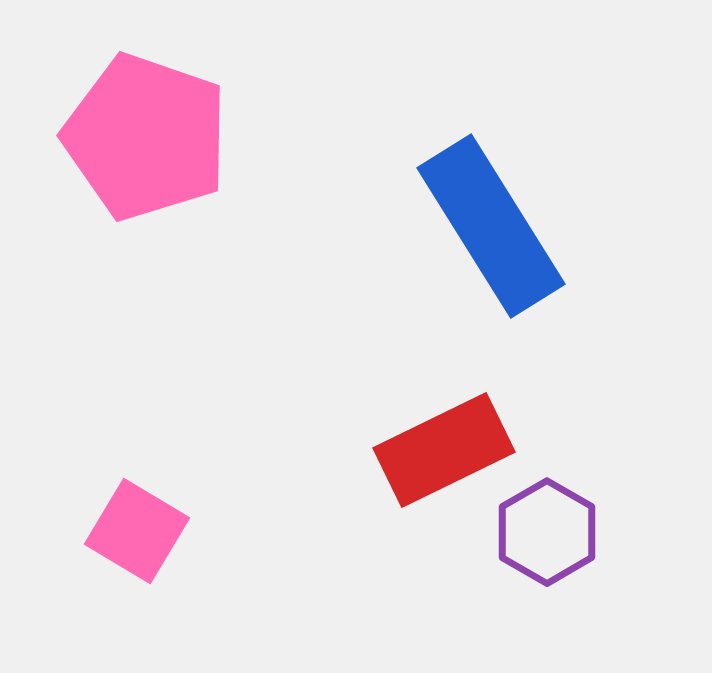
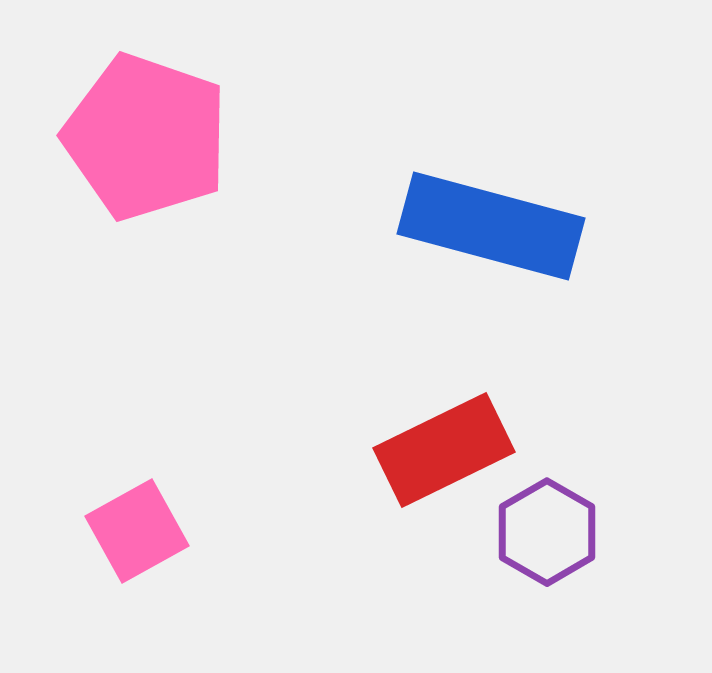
blue rectangle: rotated 43 degrees counterclockwise
pink square: rotated 30 degrees clockwise
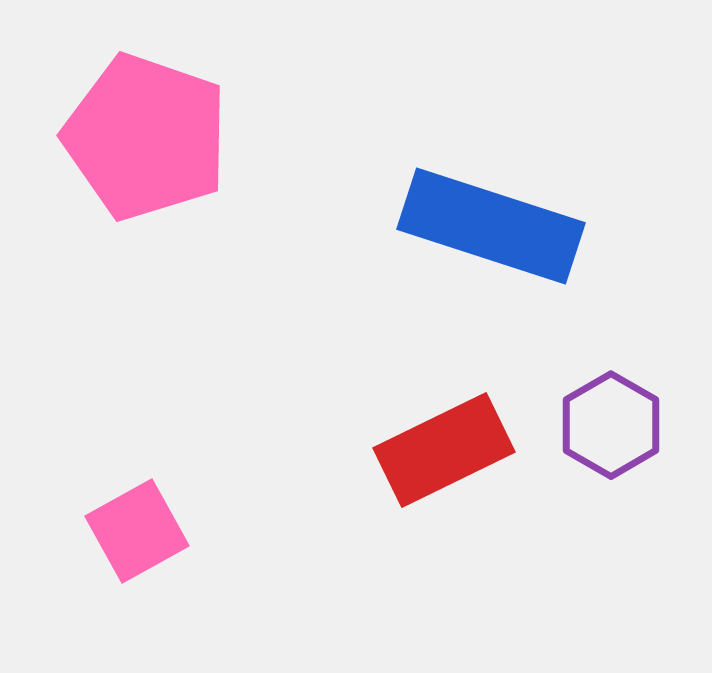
blue rectangle: rotated 3 degrees clockwise
purple hexagon: moved 64 px right, 107 px up
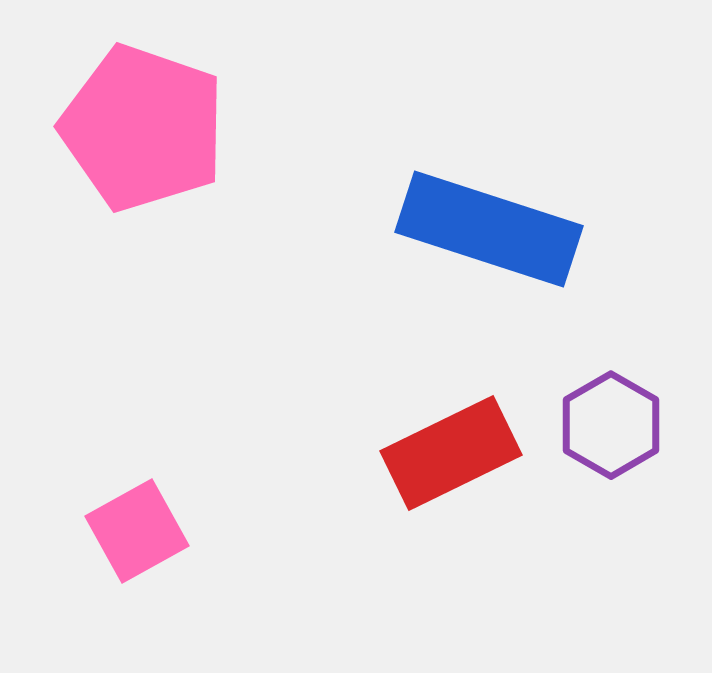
pink pentagon: moved 3 px left, 9 px up
blue rectangle: moved 2 px left, 3 px down
red rectangle: moved 7 px right, 3 px down
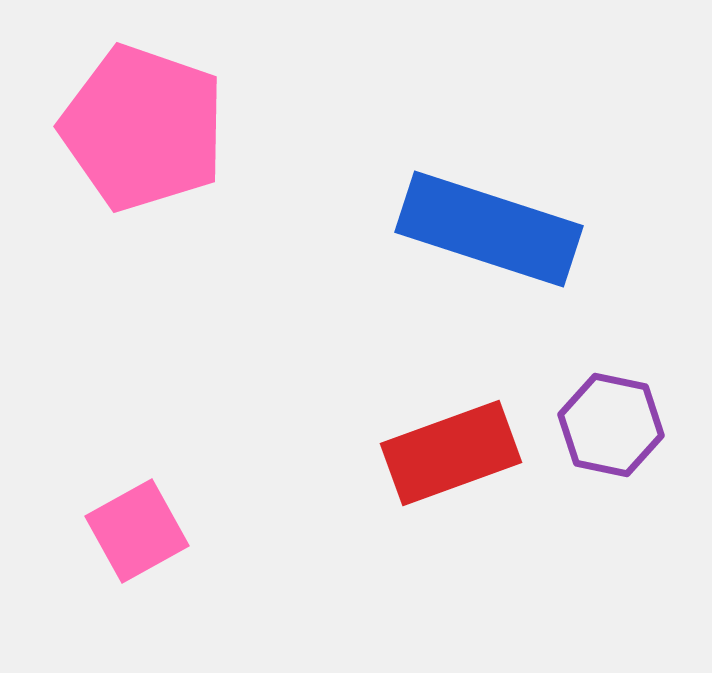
purple hexagon: rotated 18 degrees counterclockwise
red rectangle: rotated 6 degrees clockwise
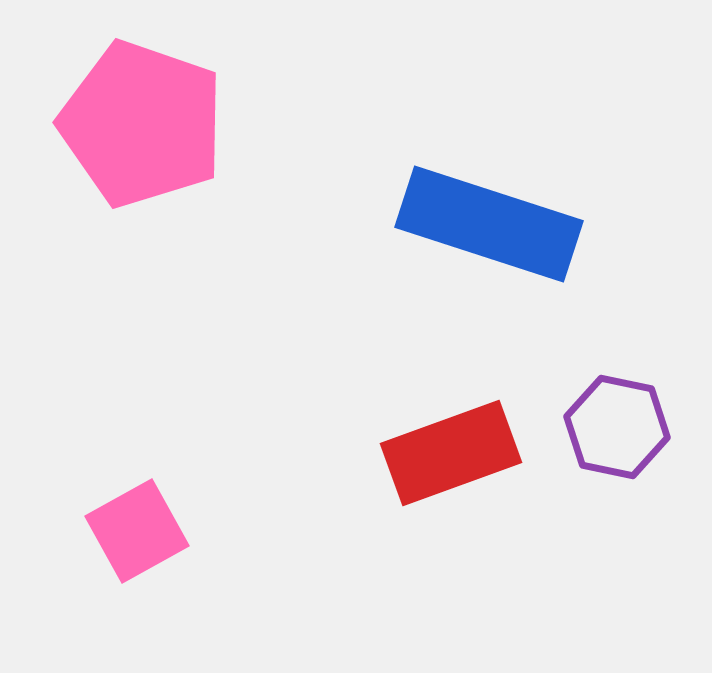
pink pentagon: moved 1 px left, 4 px up
blue rectangle: moved 5 px up
purple hexagon: moved 6 px right, 2 px down
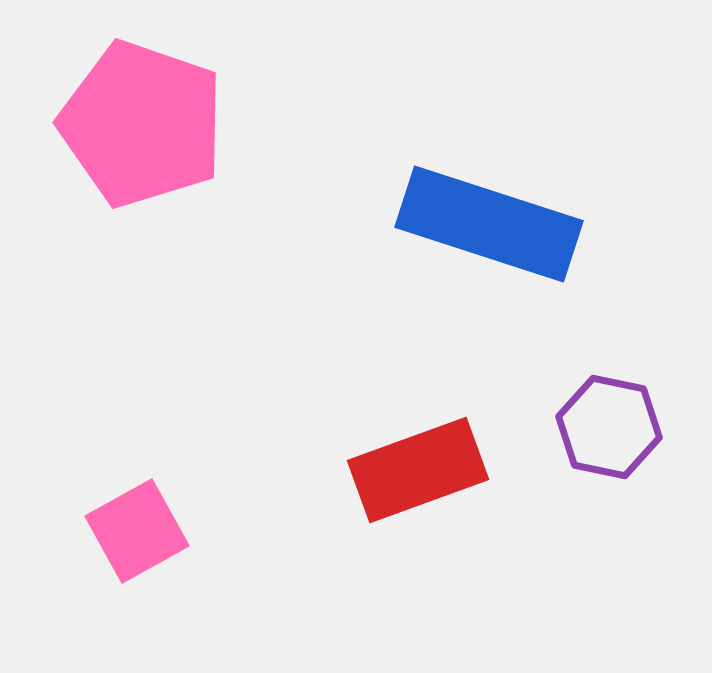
purple hexagon: moved 8 px left
red rectangle: moved 33 px left, 17 px down
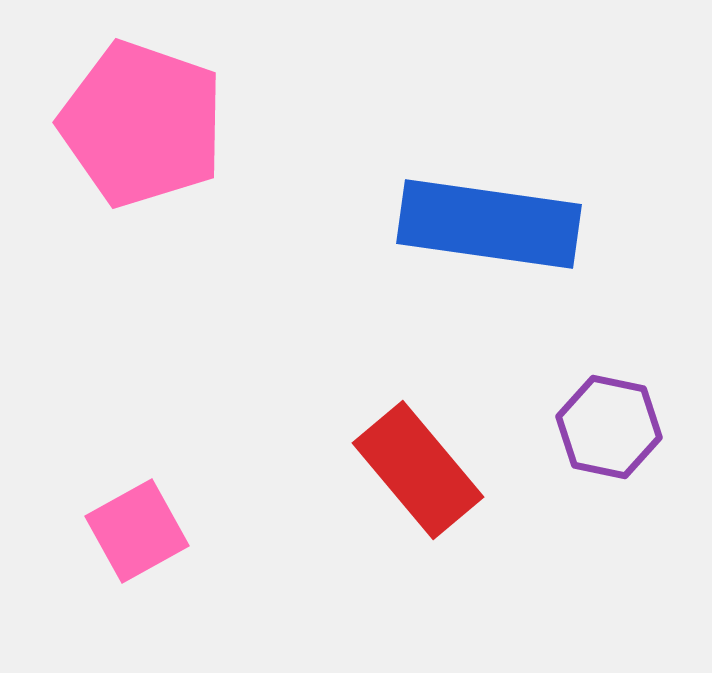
blue rectangle: rotated 10 degrees counterclockwise
red rectangle: rotated 70 degrees clockwise
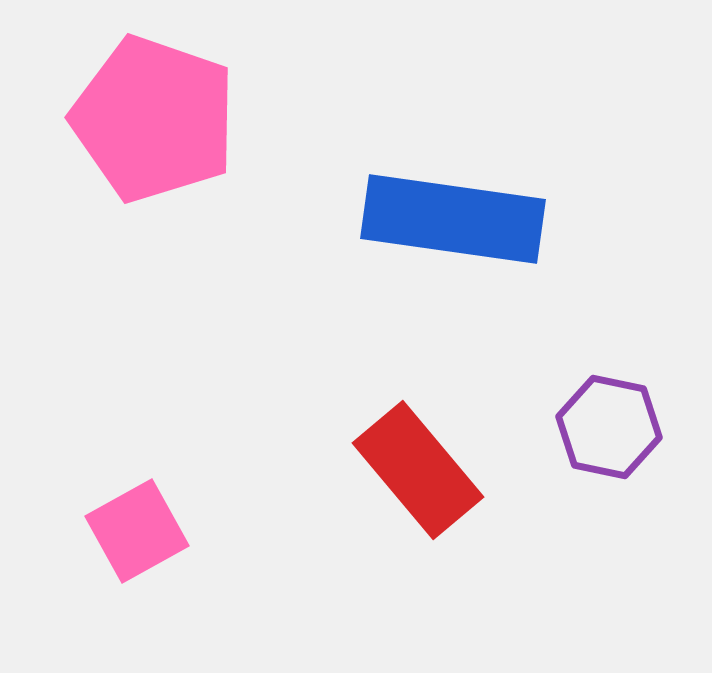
pink pentagon: moved 12 px right, 5 px up
blue rectangle: moved 36 px left, 5 px up
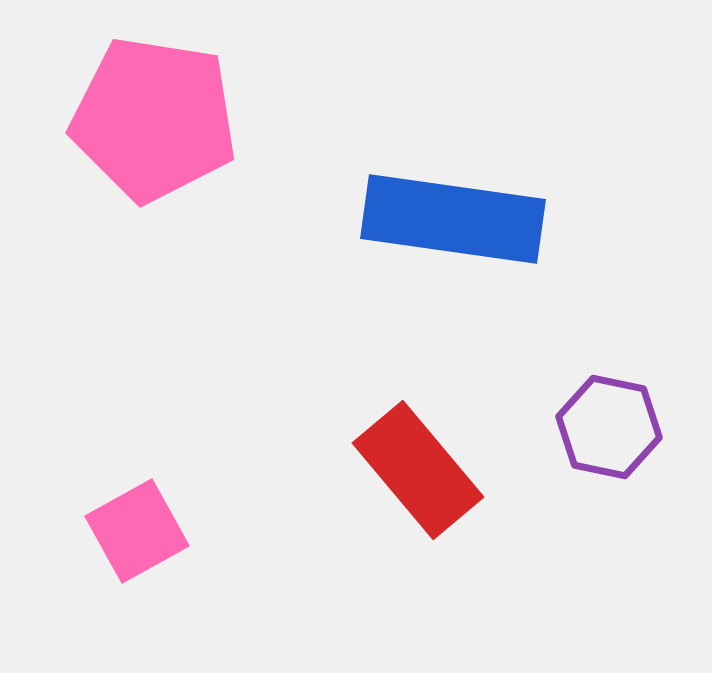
pink pentagon: rotated 10 degrees counterclockwise
